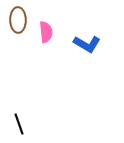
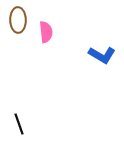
blue L-shape: moved 15 px right, 11 px down
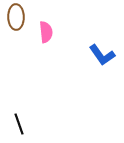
brown ellipse: moved 2 px left, 3 px up
blue L-shape: rotated 24 degrees clockwise
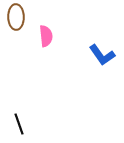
pink semicircle: moved 4 px down
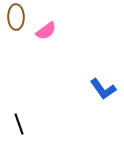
pink semicircle: moved 5 px up; rotated 60 degrees clockwise
blue L-shape: moved 1 px right, 34 px down
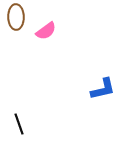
blue L-shape: rotated 68 degrees counterclockwise
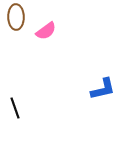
black line: moved 4 px left, 16 px up
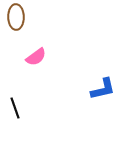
pink semicircle: moved 10 px left, 26 px down
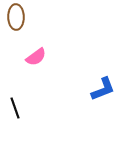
blue L-shape: rotated 8 degrees counterclockwise
